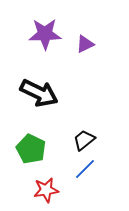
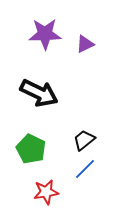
red star: moved 2 px down
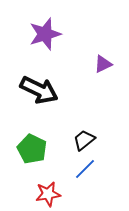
purple star: rotated 16 degrees counterclockwise
purple triangle: moved 18 px right, 20 px down
black arrow: moved 3 px up
green pentagon: moved 1 px right
red star: moved 2 px right, 2 px down
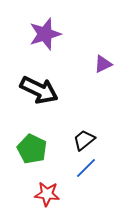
blue line: moved 1 px right, 1 px up
red star: moved 1 px left; rotated 15 degrees clockwise
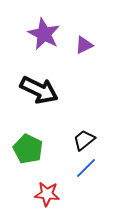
purple star: moved 1 px left; rotated 28 degrees counterclockwise
purple triangle: moved 19 px left, 19 px up
green pentagon: moved 4 px left
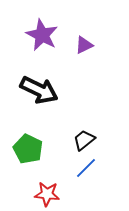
purple star: moved 2 px left, 1 px down
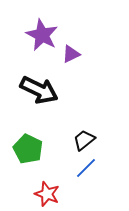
purple triangle: moved 13 px left, 9 px down
red star: rotated 15 degrees clockwise
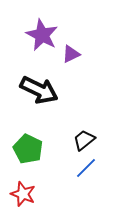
red star: moved 24 px left
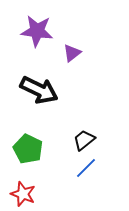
purple star: moved 5 px left, 4 px up; rotated 20 degrees counterclockwise
purple triangle: moved 1 px right, 1 px up; rotated 12 degrees counterclockwise
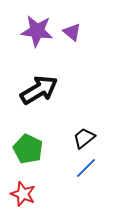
purple triangle: moved 21 px up; rotated 42 degrees counterclockwise
black arrow: rotated 57 degrees counterclockwise
black trapezoid: moved 2 px up
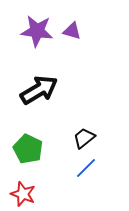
purple triangle: moved 1 px up; rotated 24 degrees counterclockwise
